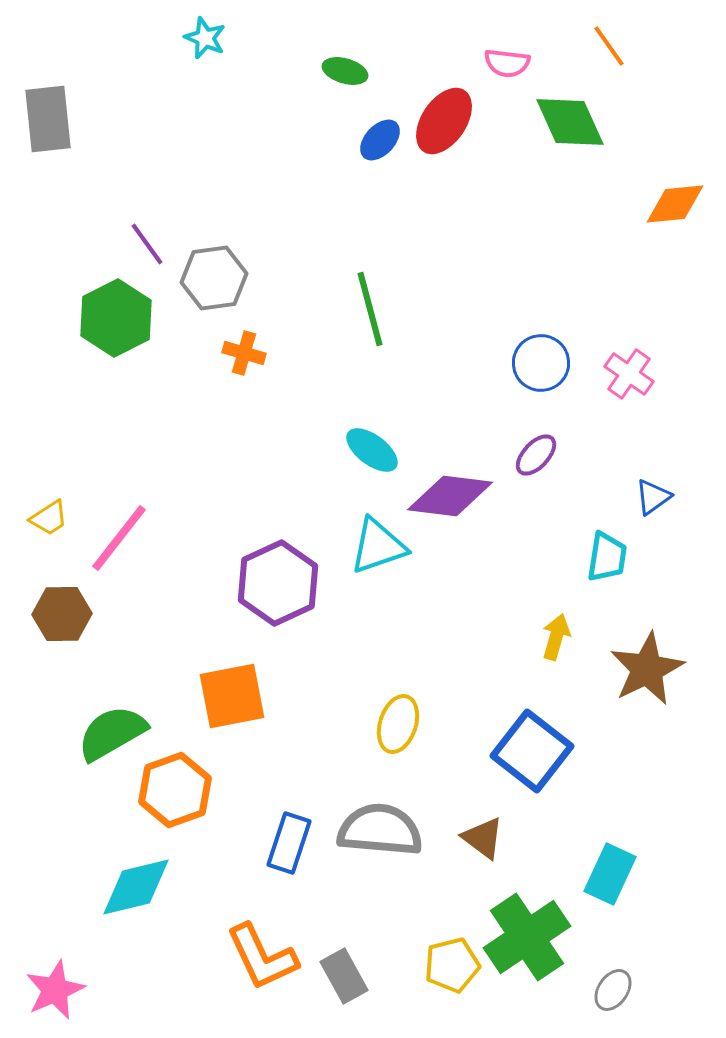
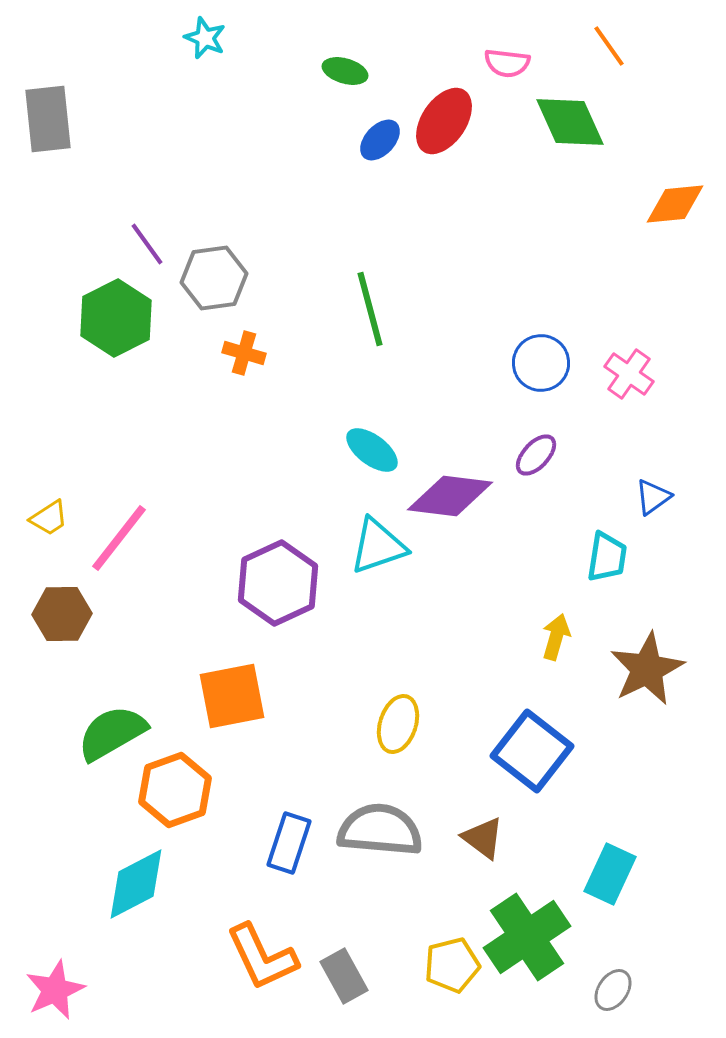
cyan diamond at (136, 887): moved 3 px up; rotated 14 degrees counterclockwise
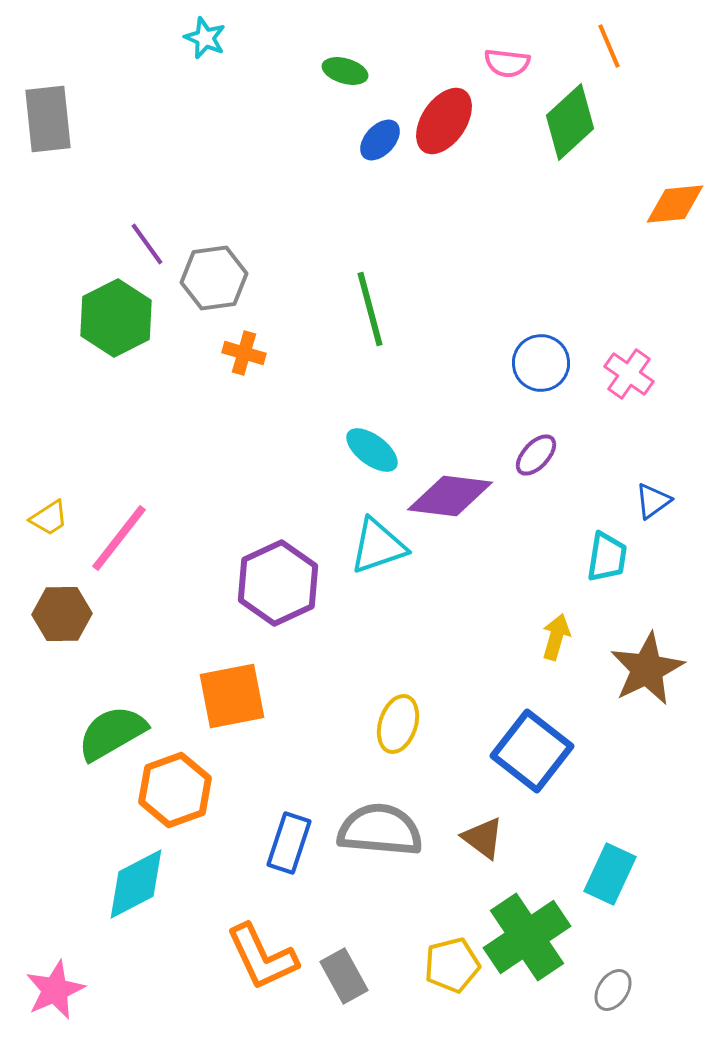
orange line at (609, 46): rotated 12 degrees clockwise
green diamond at (570, 122): rotated 72 degrees clockwise
blue triangle at (653, 497): moved 4 px down
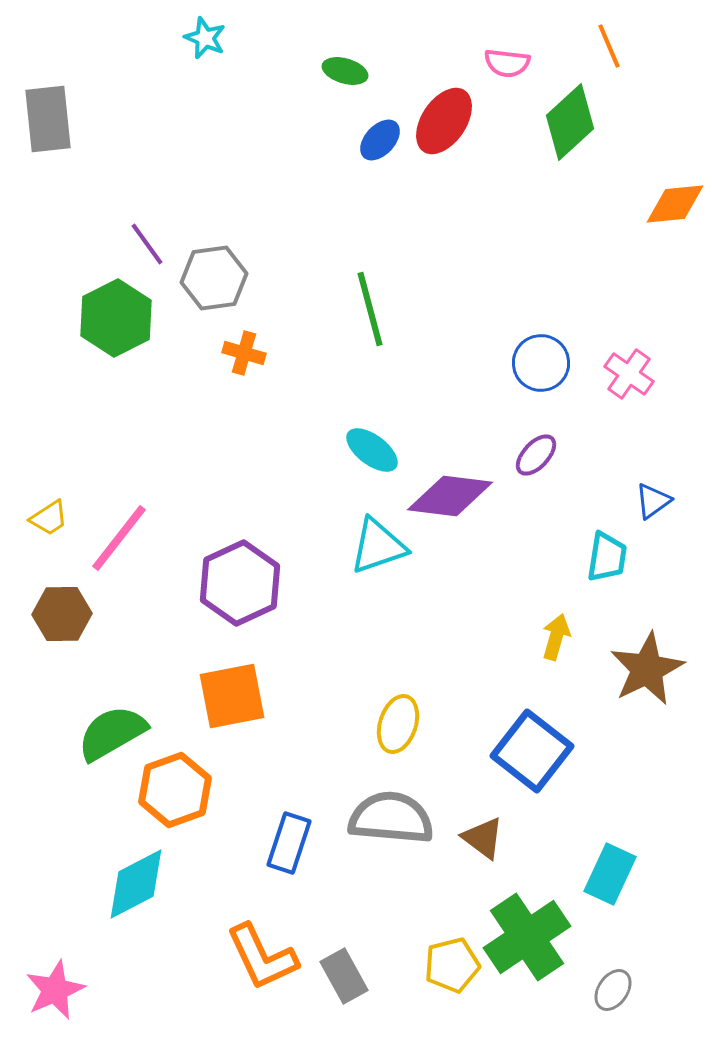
purple hexagon at (278, 583): moved 38 px left
gray semicircle at (380, 830): moved 11 px right, 12 px up
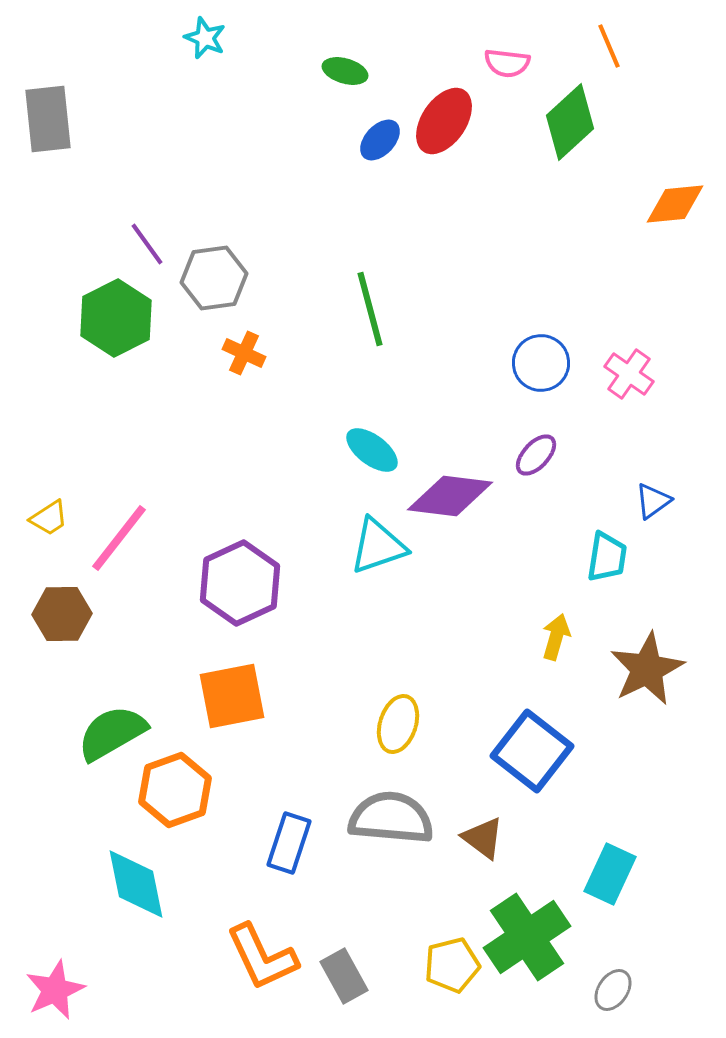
orange cross at (244, 353): rotated 9 degrees clockwise
cyan diamond at (136, 884): rotated 74 degrees counterclockwise
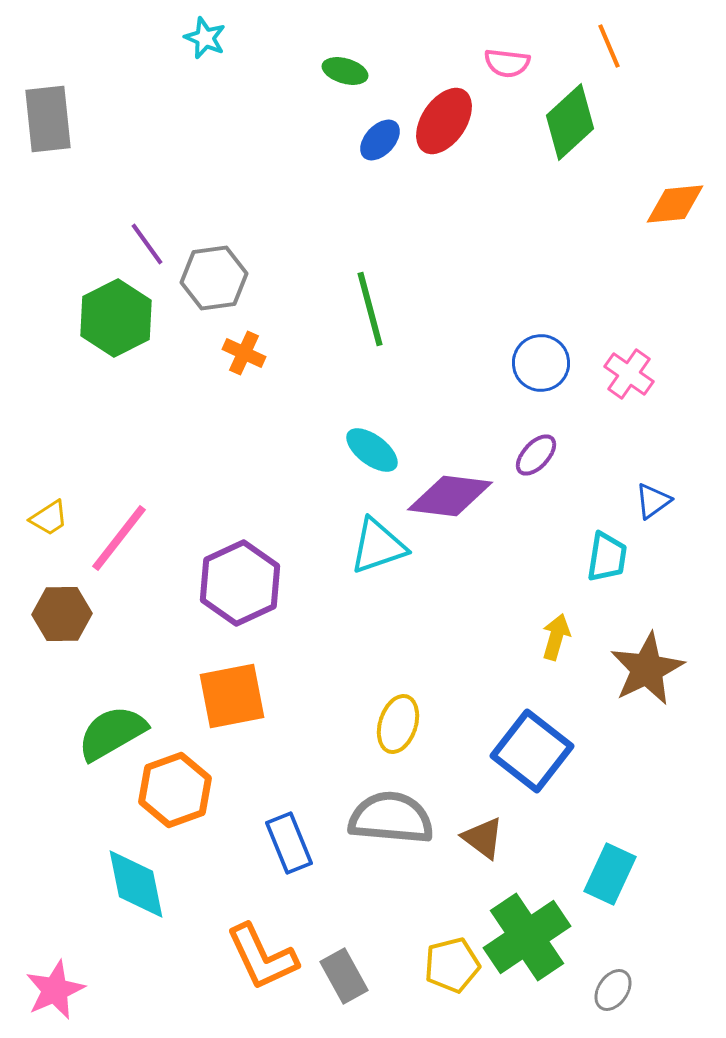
blue rectangle at (289, 843): rotated 40 degrees counterclockwise
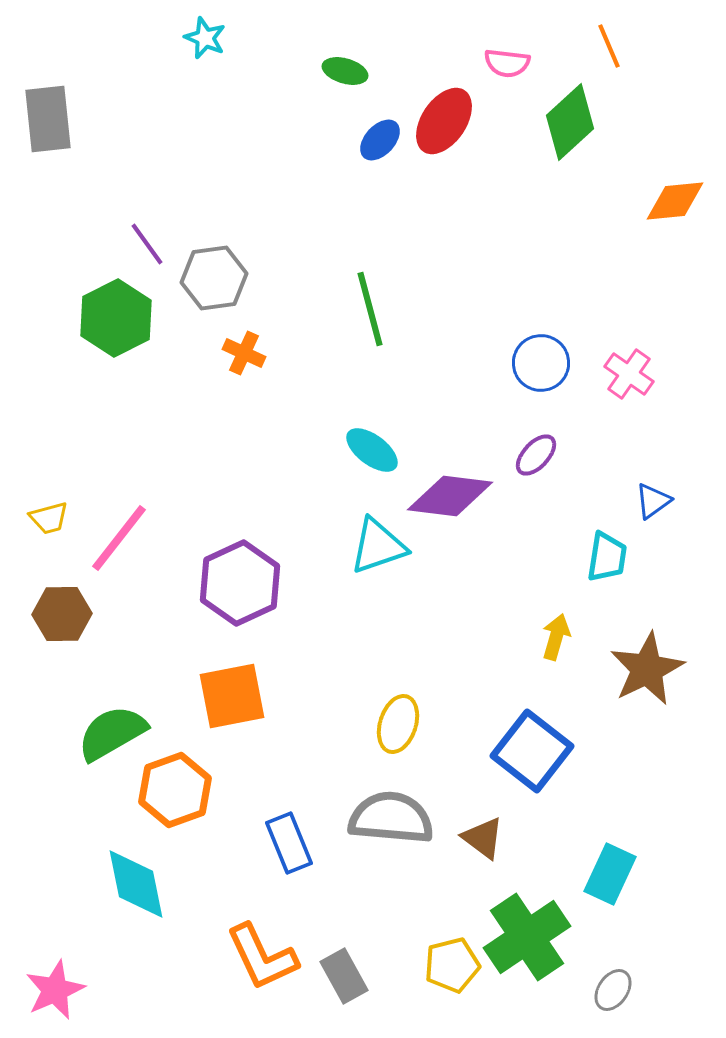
orange diamond at (675, 204): moved 3 px up
yellow trapezoid at (49, 518): rotated 18 degrees clockwise
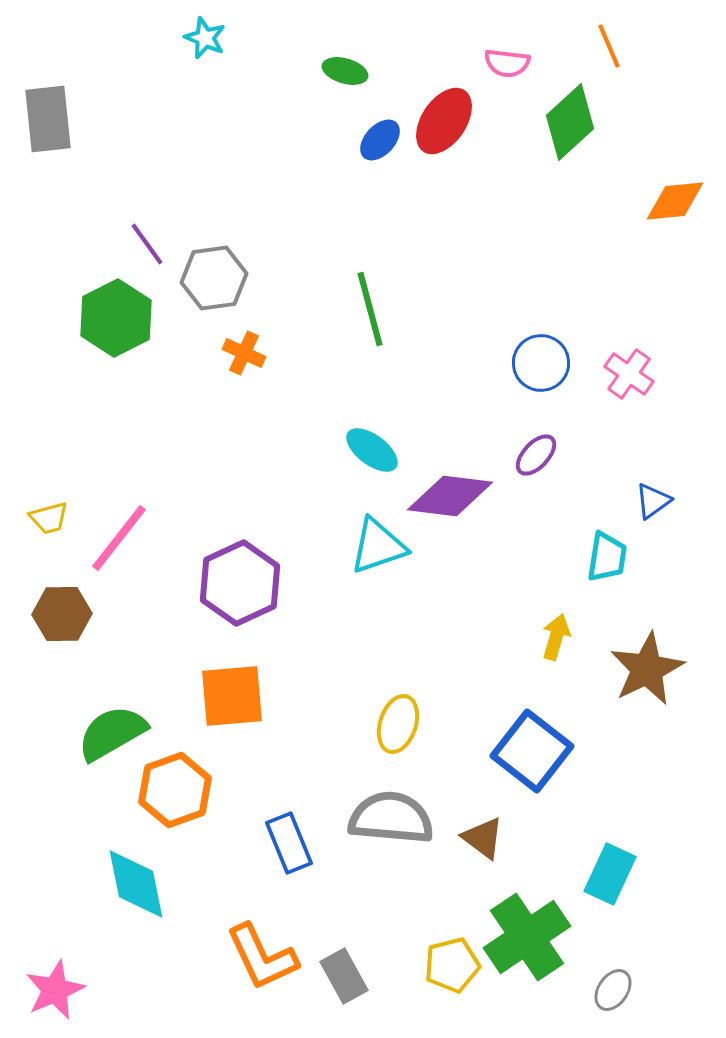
orange square at (232, 696): rotated 6 degrees clockwise
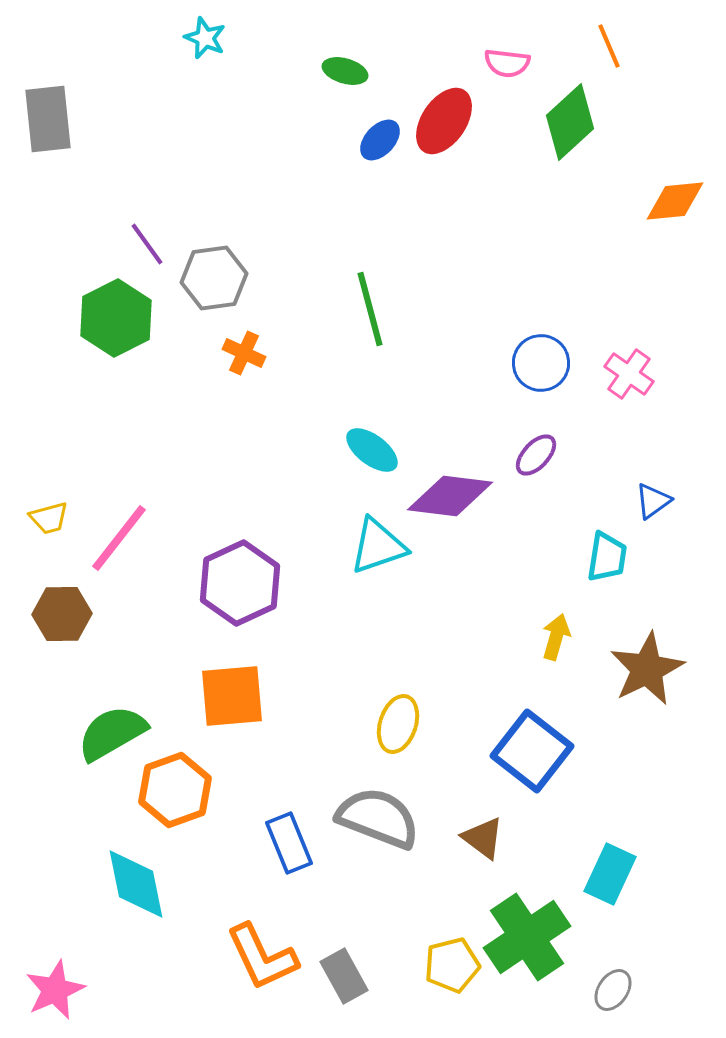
gray semicircle at (391, 818): moved 13 px left; rotated 16 degrees clockwise
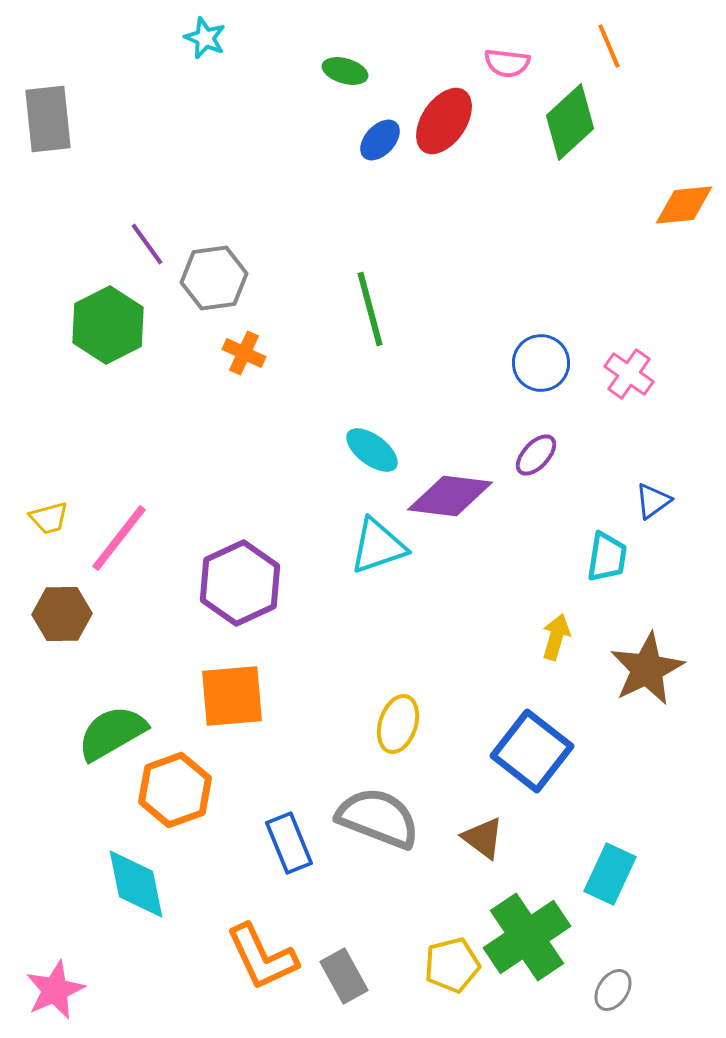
orange diamond at (675, 201): moved 9 px right, 4 px down
green hexagon at (116, 318): moved 8 px left, 7 px down
